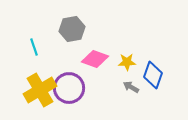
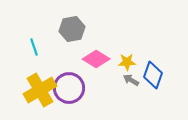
pink diamond: moved 1 px right; rotated 12 degrees clockwise
gray arrow: moved 7 px up
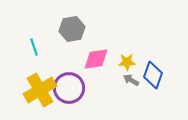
pink diamond: rotated 40 degrees counterclockwise
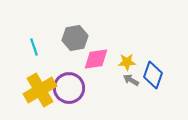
gray hexagon: moved 3 px right, 9 px down
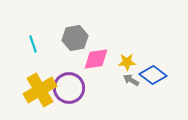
cyan line: moved 1 px left, 3 px up
blue diamond: rotated 72 degrees counterclockwise
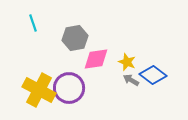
cyan line: moved 21 px up
yellow star: rotated 24 degrees clockwise
yellow cross: moved 1 px left; rotated 32 degrees counterclockwise
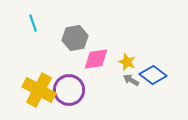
purple circle: moved 2 px down
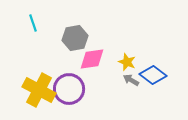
pink diamond: moved 4 px left
purple circle: moved 1 px up
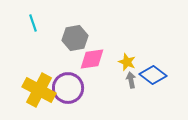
gray arrow: rotated 49 degrees clockwise
purple circle: moved 1 px left, 1 px up
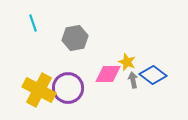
pink diamond: moved 16 px right, 15 px down; rotated 8 degrees clockwise
gray arrow: moved 2 px right
